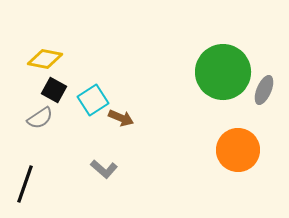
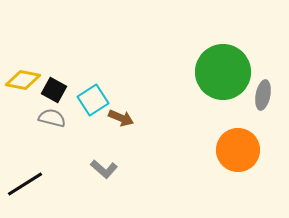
yellow diamond: moved 22 px left, 21 px down
gray ellipse: moved 1 px left, 5 px down; rotated 12 degrees counterclockwise
gray semicircle: moved 12 px right; rotated 132 degrees counterclockwise
black line: rotated 39 degrees clockwise
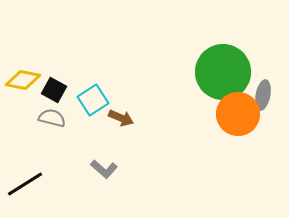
orange circle: moved 36 px up
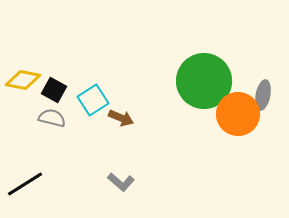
green circle: moved 19 px left, 9 px down
gray L-shape: moved 17 px right, 13 px down
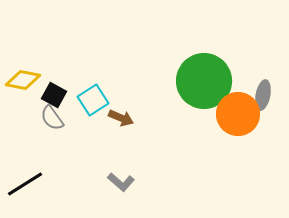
black square: moved 5 px down
gray semicircle: rotated 140 degrees counterclockwise
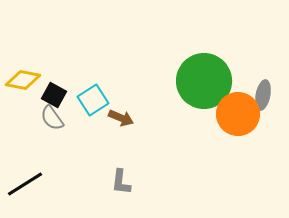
gray L-shape: rotated 56 degrees clockwise
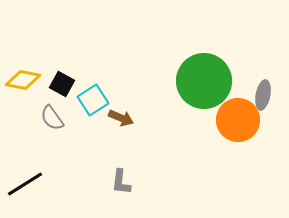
black square: moved 8 px right, 11 px up
orange circle: moved 6 px down
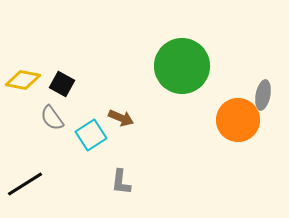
green circle: moved 22 px left, 15 px up
cyan square: moved 2 px left, 35 px down
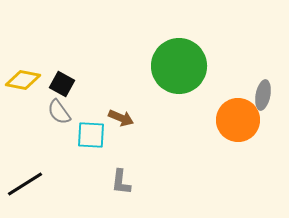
green circle: moved 3 px left
gray semicircle: moved 7 px right, 6 px up
cyan square: rotated 36 degrees clockwise
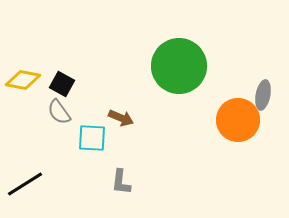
cyan square: moved 1 px right, 3 px down
